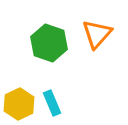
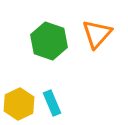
green hexagon: moved 2 px up
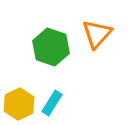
green hexagon: moved 2 px right, 6 px down
cyan rectangle: rotated 55 degrees clockwise
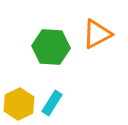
orange triangle: rotated 20 degrees clockwise
green hexagon: rotated 15 degrees counterclockwise
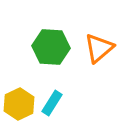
orange triangle: moved 2 px right, 14 px down; rotated 12 degrees counterclockwise
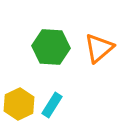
cyan rectangle: moved 2 px down
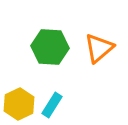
green hexagon: moved 1 px left
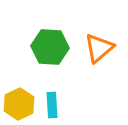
cyan rectangle: rotated 35 degrees counterclockwise
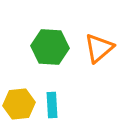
yellow hexagon: rotated 20 degrees clockwise
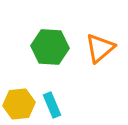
orange triangle: moved 1 px right
cyan rectangle: rotated 20 degrees counterclockwise
